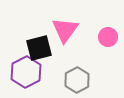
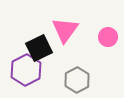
black square: rotated 12 degrees counterclockwise
purple hexagon: moved 2 px up
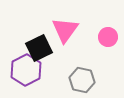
gray hexagon: moved 5 px right; rotated 20 degrees counterclockwise
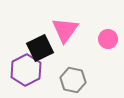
pink circle: moved 2 px down
black square: moved 1 px right
gray hexagon: moved 9 px left
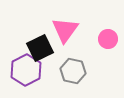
gray hexagon: moved 9 px up
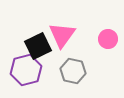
pink triangle: moved 3 px left, 5 px down
black square: moved 2 px left, 2 px up
purple hexagon: rotated 12 degrees clockwise
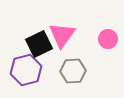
black square: moved 1 px right, 2 px up
gray hexagon: rotated 15 degrees counterclockwise
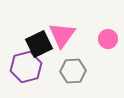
purple hexagon: moved 3 px up
